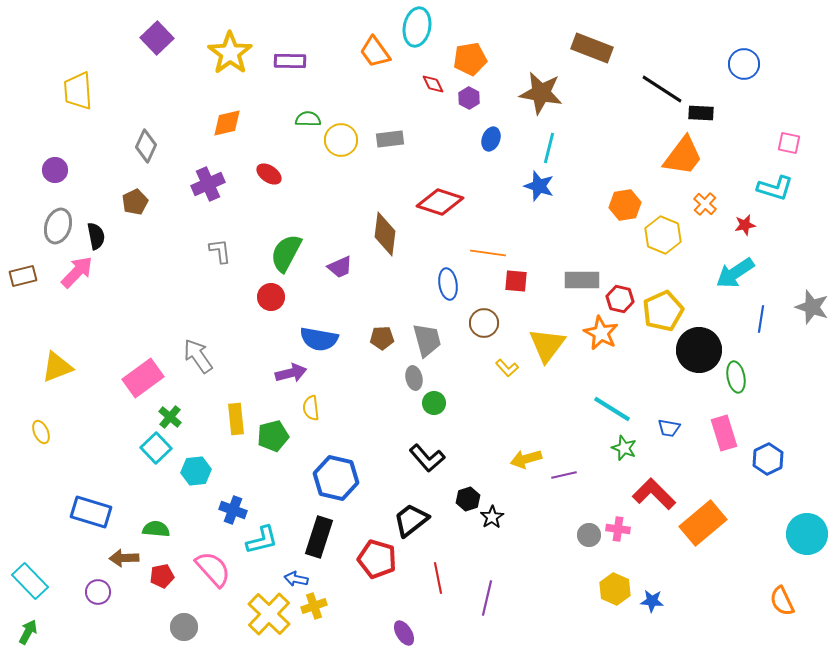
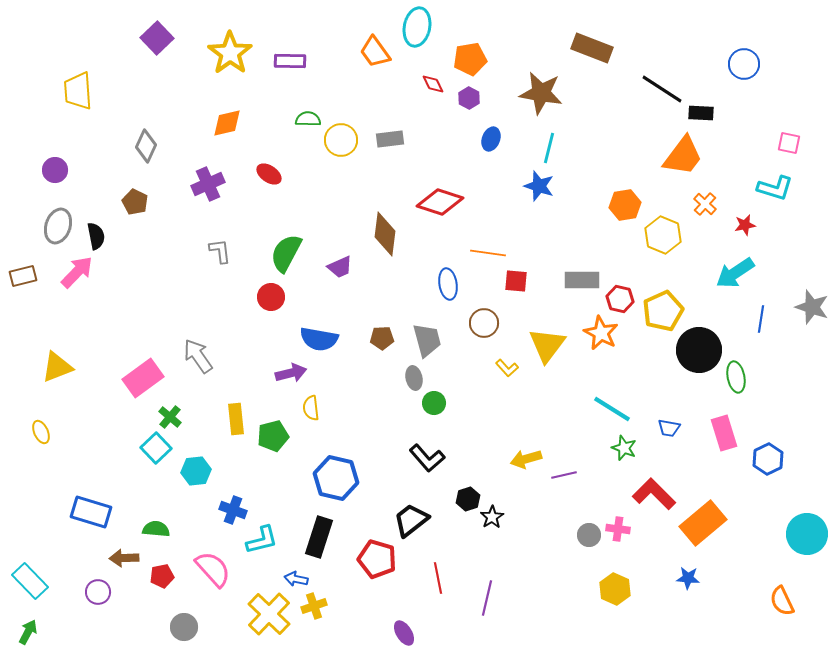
brown pentagon at (135, 202): rotated 20 degrees counterclockwise
blue star at (652, 601): moved 36 px right, 23 px up
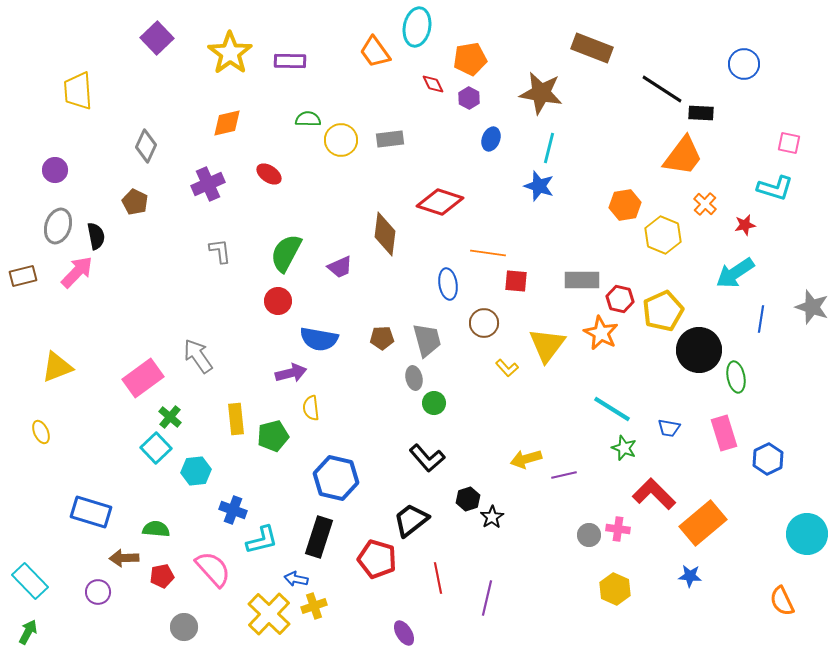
red circle at (271, 297): moved 7 px right, 4 px down
blue star at (688, 578): moved 2 px right, 2 px up
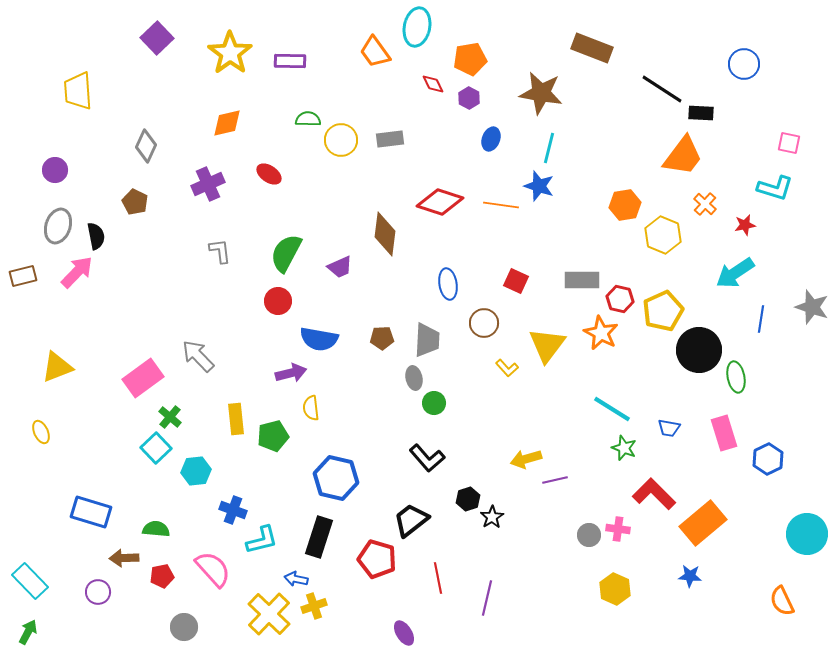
orange line at (488, 253): moved 13 px right, 48 px up
red square at (516, 281): rotated 20 degrees clockwise
gray trapezoid at (427, 340): rotated 18 degrees clockwise
gray arrow at (198, 356): rotated 9 degrees counterclockwise
purple line at (564, 475): moved 9 px left, 5 px down
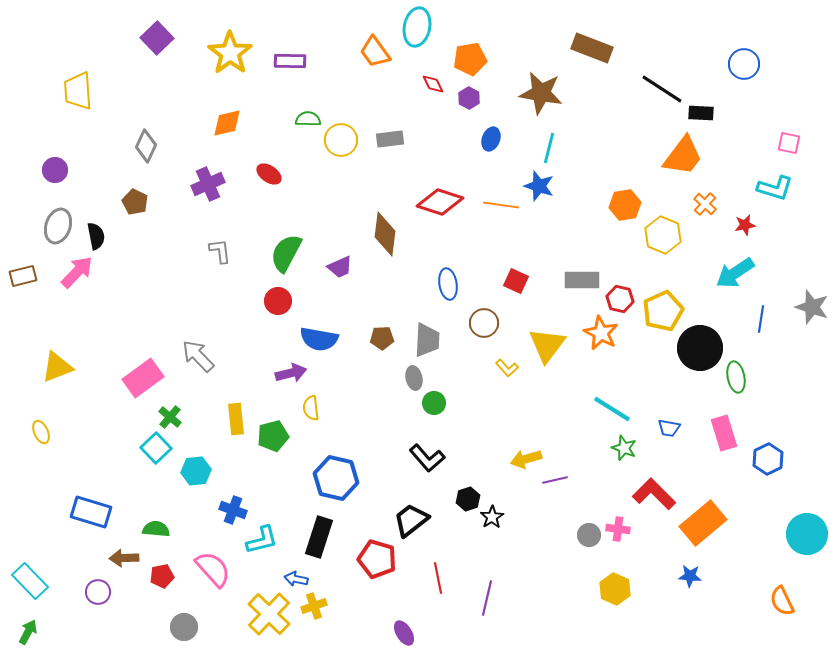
black circle at (699, 350): moved 1 px right, 2 px up
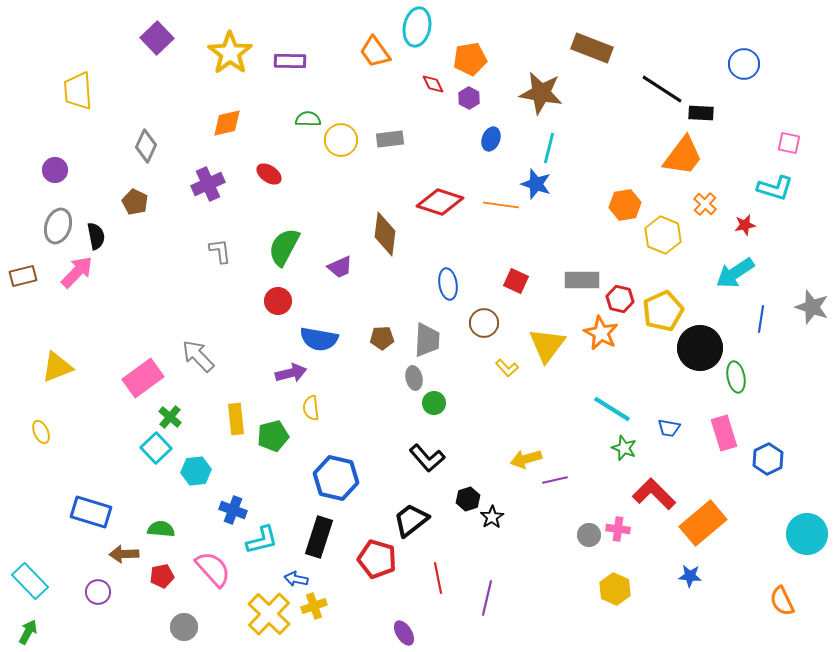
blue star at (539, 186): moved 3 px left, 2 px up
green semicircle at (286, 253): moved 2 px left, 6 px up
green semicircle at (156, 529): moved 5 px right
brown arrow at (124, 558): moved 4 px up
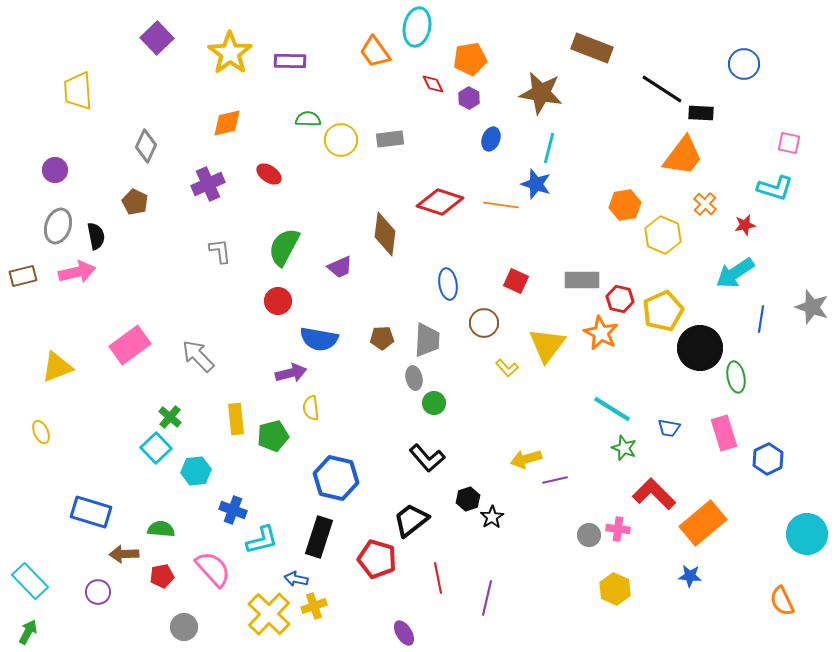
pink arrow at (77, 272): rotated 33 degrees clockwise
pink rectangle at (143, 378): moved 13 px left, 33 px up
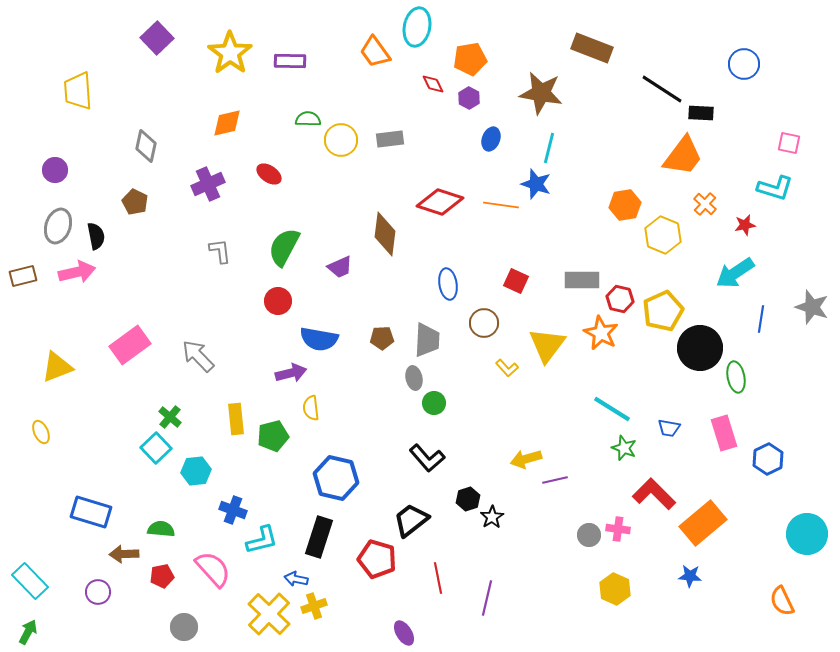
gray diamond at (146, 146): rotated 12 degrees counterclockwise
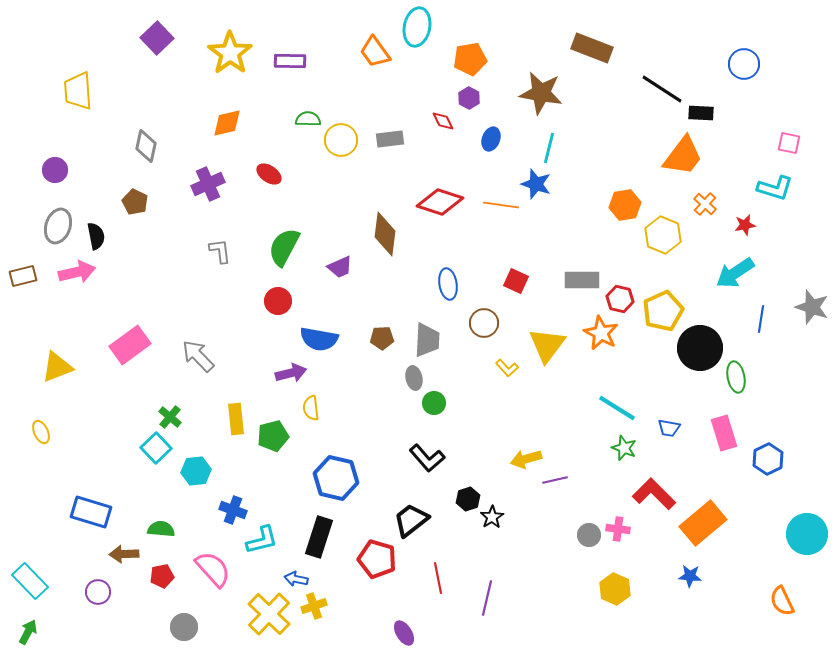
red diamond at (433, 84): moved 10 px right, 37 px down
cyan line at (612, 409): moved 5 px right, 1 px up
